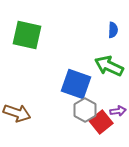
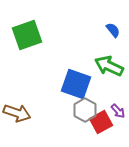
blue semicircle: rotated 42 degrees counterclockwise
green square: rotated 32 degrees counterclockwise
purple arrow: rotated 56 degrees clockwise
red square: rotated 10 degrees clockwise
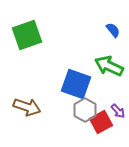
brown arrow: moved 10 px right, 6 px up
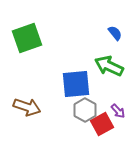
blue semicircle: moved 2 px right, 3 px down
green square: moved 3 px down
blue square: rotated 24 degrees counterclockwise
red square: moved 1 px right, 2 px down
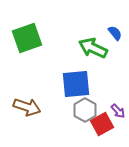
green arrow: moved 16 px left, 18 px up
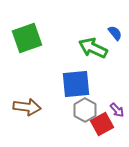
brown arrow: rotated 12 degrees counterclockwise
purple arrow: moved 1 px left, 1 px up
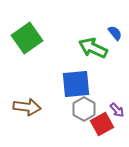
green square: rotated 16 degrees counterclockwise
gray hexagon: moved 1 px left, 1 px up
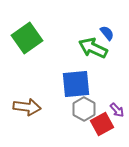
blue semicircle: moved 8 px left
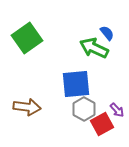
green arrow: moved 1 px right
